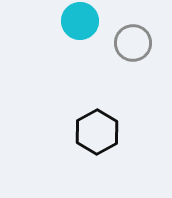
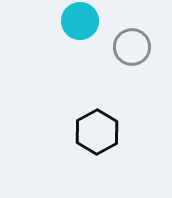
gray circle: moved 1 px left, 4 px down
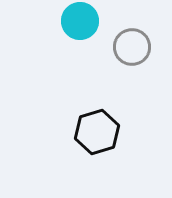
black hexagon: rotated 12 degrees clockwise
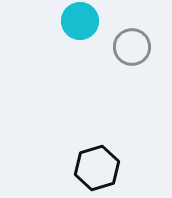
black hexagon: moved 36 px down
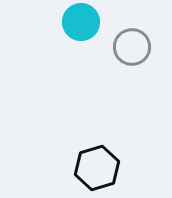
cyan circle: moved 1 px right, 1 px down
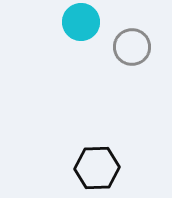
black hexagon: rotated 15 degrees clockwise
